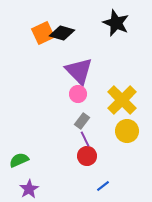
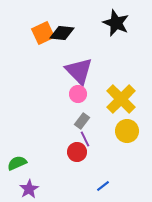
black diamond: rotated 10 degrees counterclockwise
yellow cross: moved 1 px left, 1 px up
red circle: moved 10 px left, 4 px up
green semicircle: moved 2 px left, 3 px down
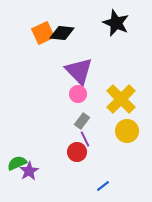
purple star: moved 18 px up
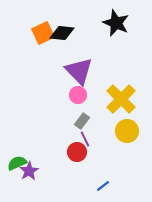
pink circle: moved 1 px down
